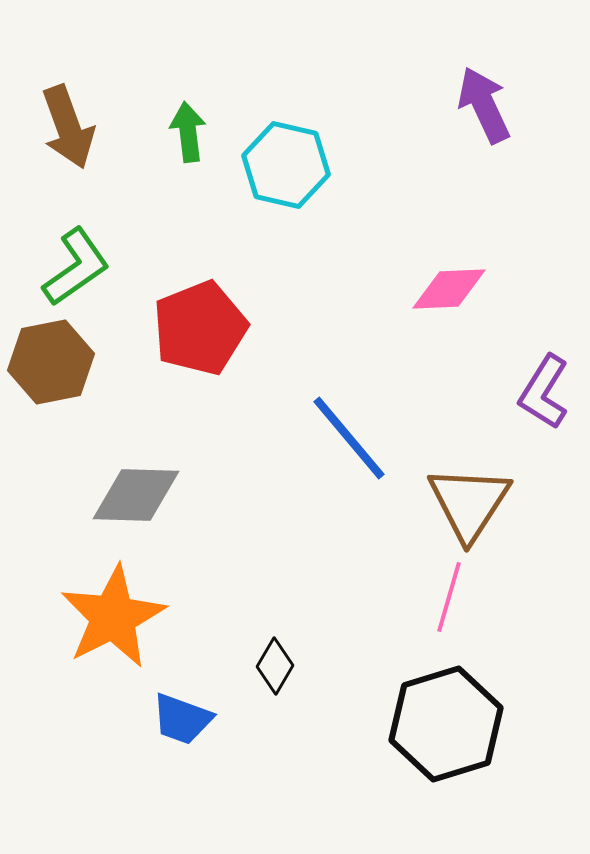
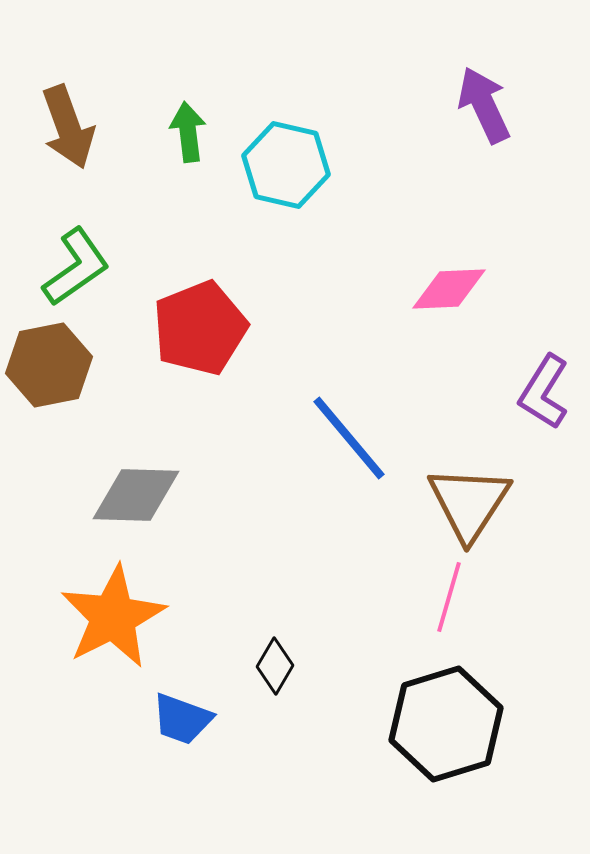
brown hexagon: moved 2 px left, 3 px down
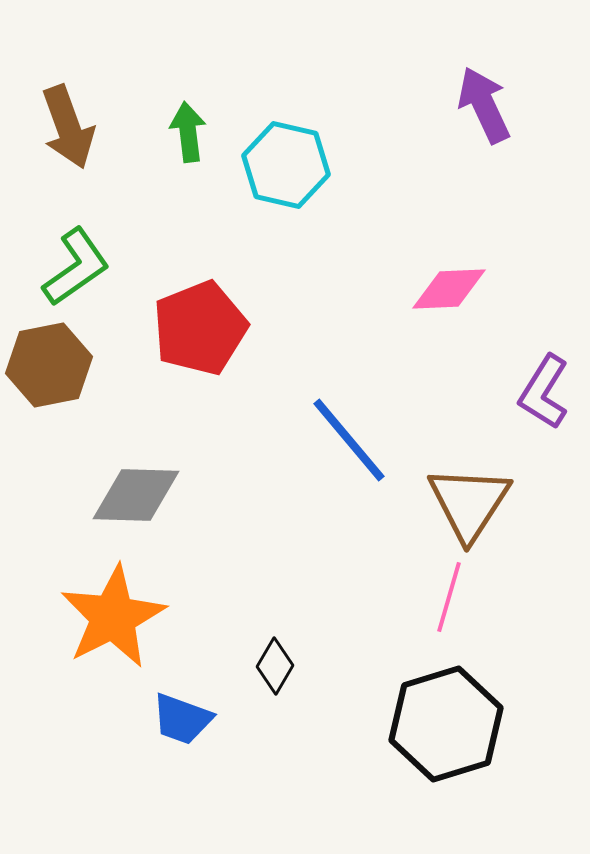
blue line: moved 2 px down
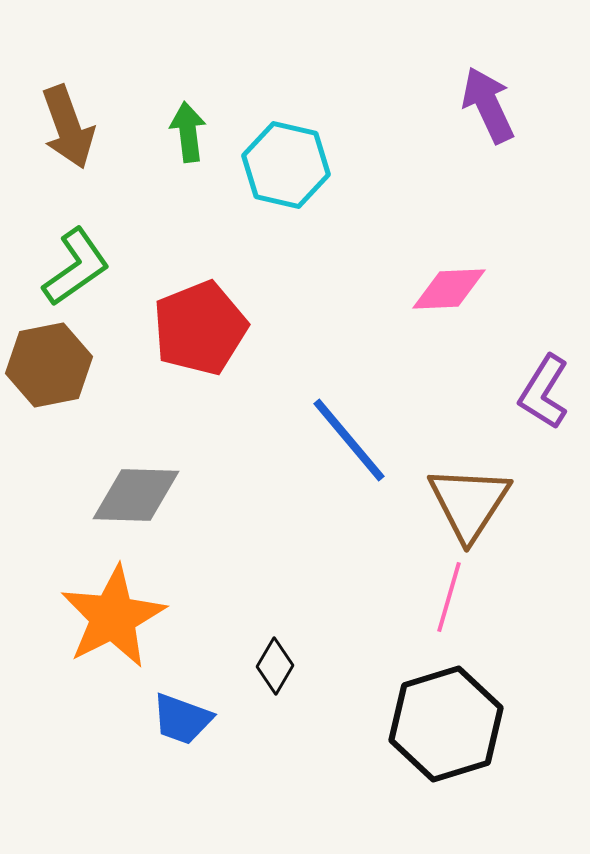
purple arrow: moved 4 px right
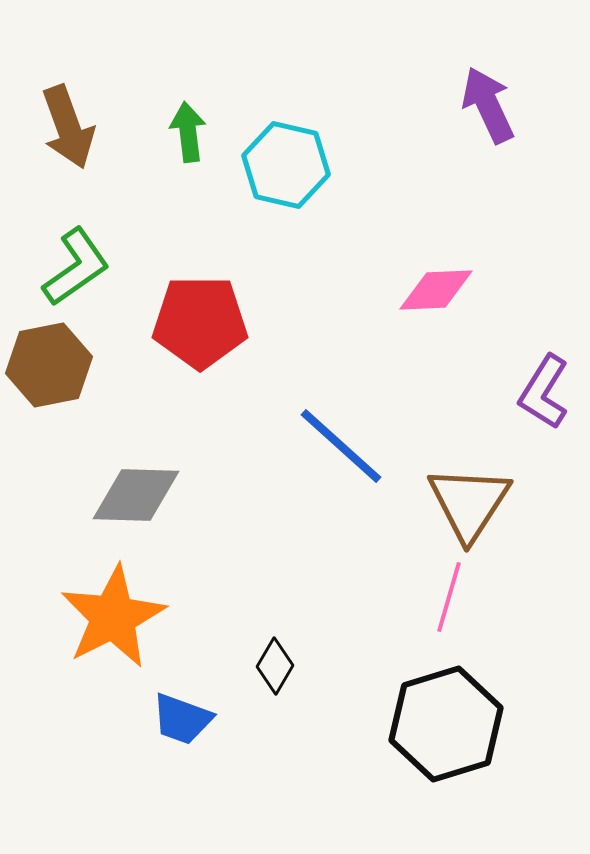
pink diamond: moved 13 px left, 1 px down
red pentagon: moved 6 px up; rotated 22 degrees clockwise
blue line: moved 8 px left, 6 px down; rotated 8 degrees counterclockwise
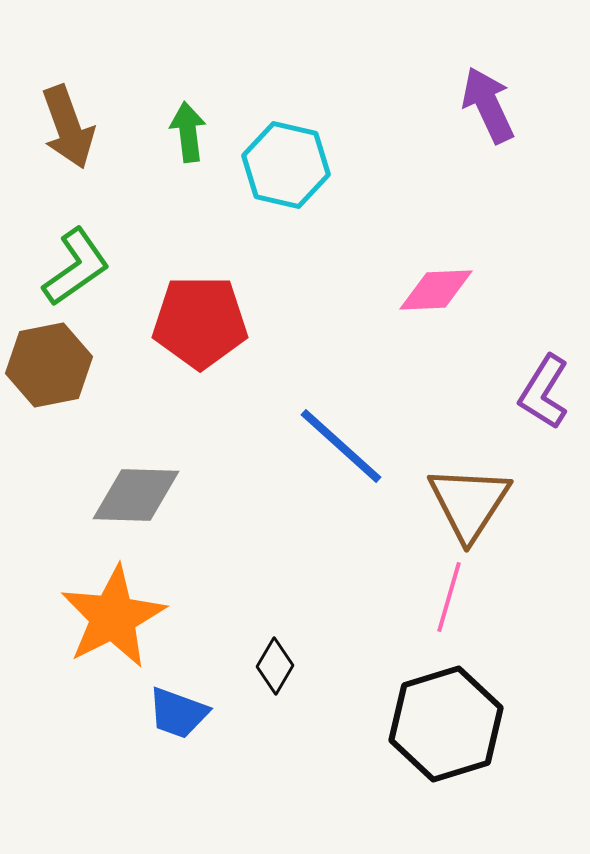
blue trapezoid: moved 4 px left, 6 px up
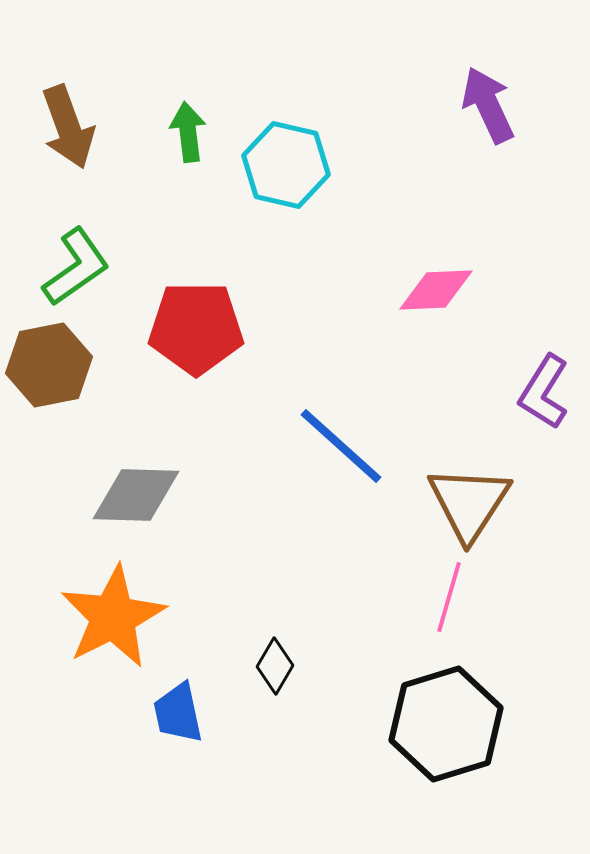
red pentagon: moved 4 px left, 6 px down
blue trapezoid: rotated 58 degrees clockwise
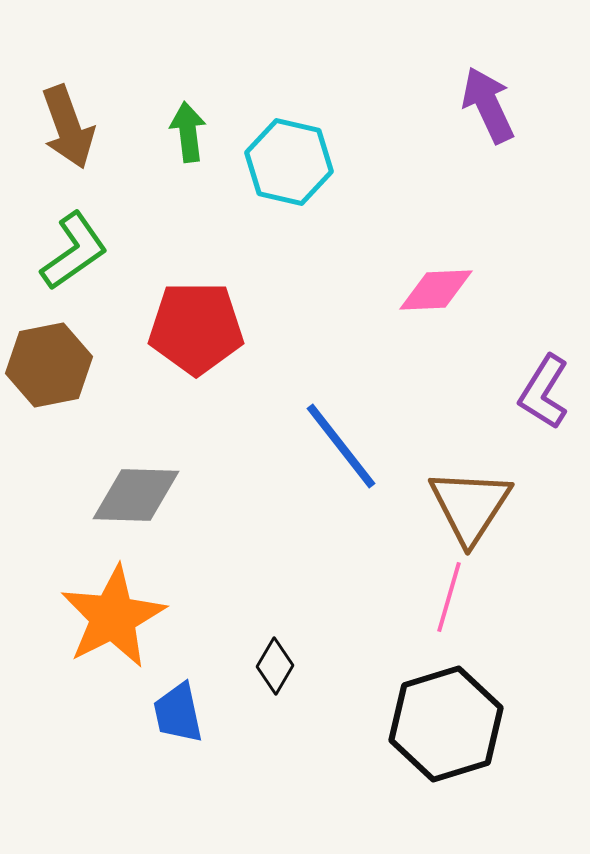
cyan hexagon: moved 3 px right, 3 px up
green L-shape: moved 2 px left, 16 px up
blue line: rotated 10 degrees clockwise
brown triangle: moved 1 px right, 3 px down
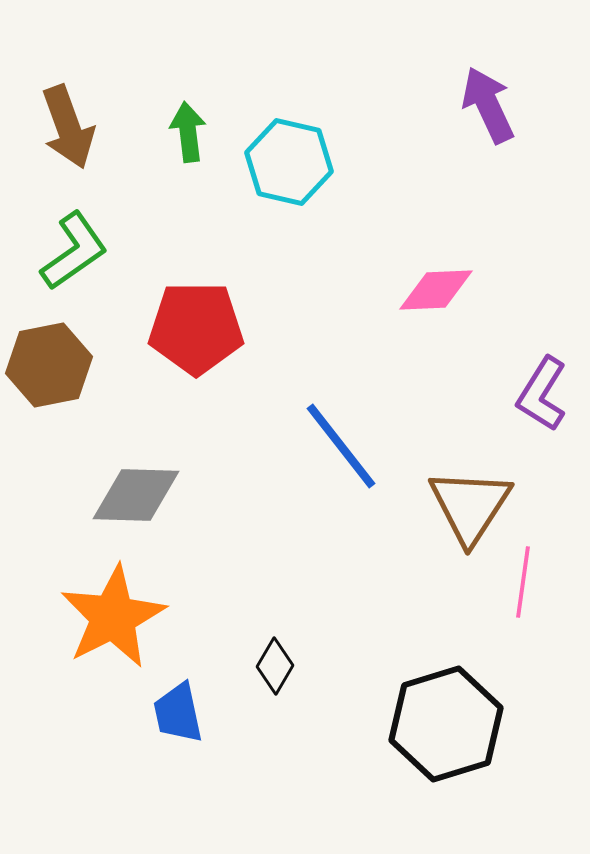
purple L-shape: moved 2 px left, 2 px down
pink line: moved 74 px right, 15 px up; rotated 8 degrees counterclockwise
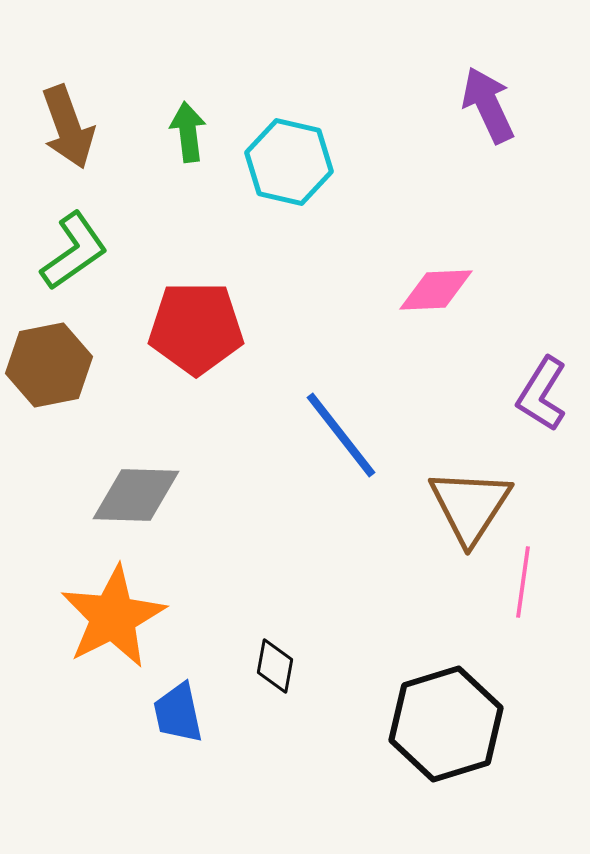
blue line: moved 11 px up
black diamond: rotated 20 degrees counterclockwise
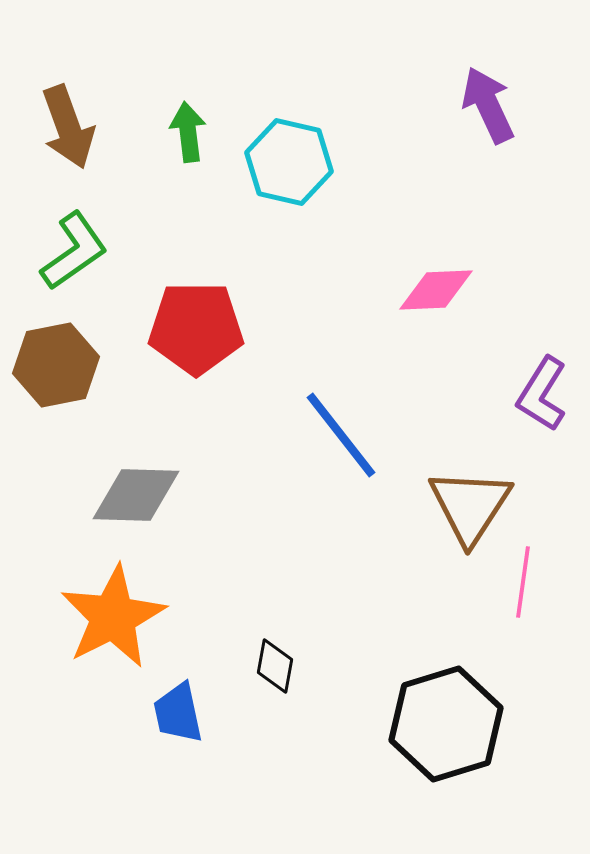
brown hexagon: moved 7 px right
